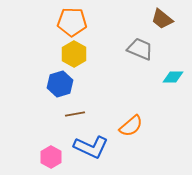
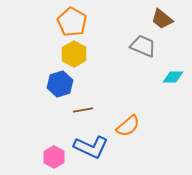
orange pentagon: rotated 28 degrees clockwise
gray trapezoid: moved 3 px right, 3 px up
brown line: moved 8 px right, 4 px up
orange semicircle: moved 3 px left
pink hexagon: moved 3 px right
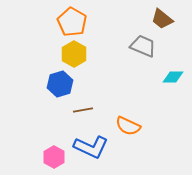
orange semicircle: rotated 65 degrees clockwise
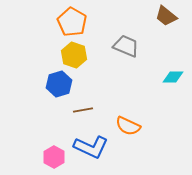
brown trapezoid: moved 4 px right, 3 px up
gray trapezoid: moved 17 px left
yellow hexagon: moved 1 px down; rotated 10 degrees counterclockwise
blue hexagon: moved 1 px left
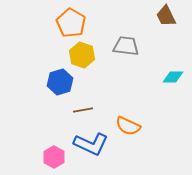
brown trapezoid: rotated 25 degrees clockwise
orange pentagon: moved 1 px left, 1 px down
gray trapezoid: rotated 16 degrees counterclockwise
yellow hexagon: moved 8 px right
blue hexagon: moved 1 px right, 2 px up
blue L-shape: moved 3 px up
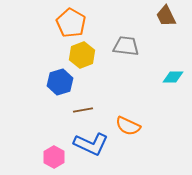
yellow hexagon: rotated 20 degrees clockwise
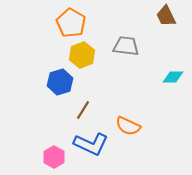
brown line: rotated 48 degrees counterclockwise
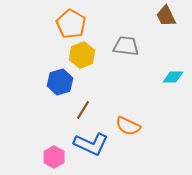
orange pentagon: moved 1 px down
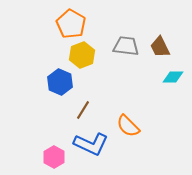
brown trapezoid: moved 6 px left, 31 px down
blue hexagon: rotated 20 degrees counterclockwise
orange semicircle: rotated 20 degrees clockwise
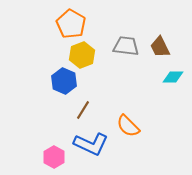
blue hexagon: moved 4 px right, 1 px up
